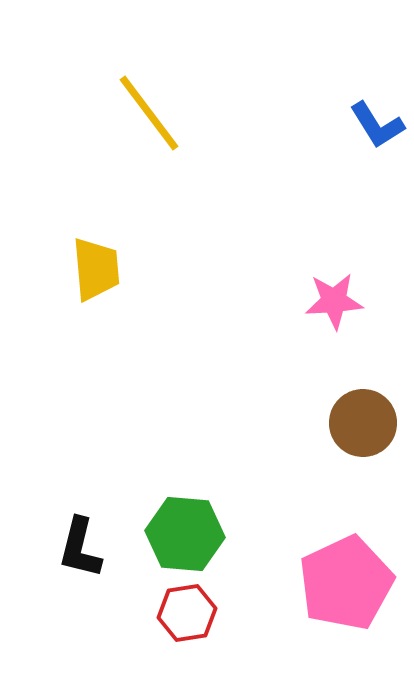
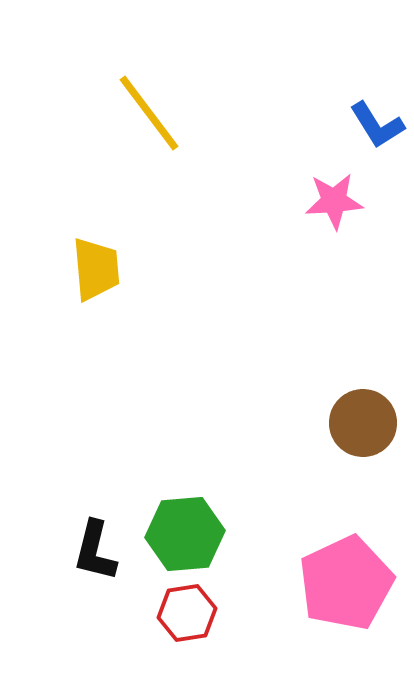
pink star: moved 100 px up
green hexagon: rotated 10 degrees counterclockwise
black L-shape: moved 15 px right, 3 px down
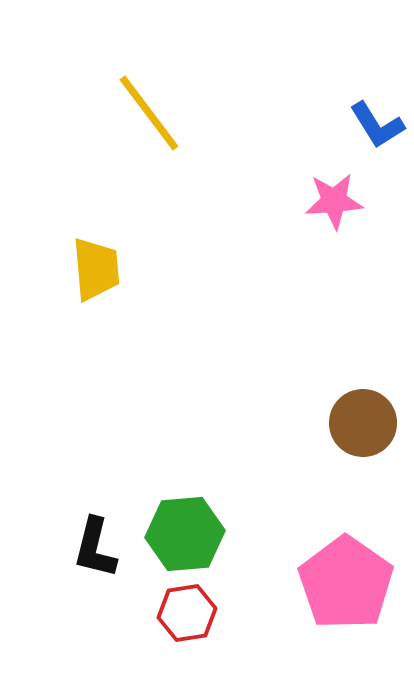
black L-shape: moved 3 px up
pink pentagon: rotated 12 degrees counterclockwise
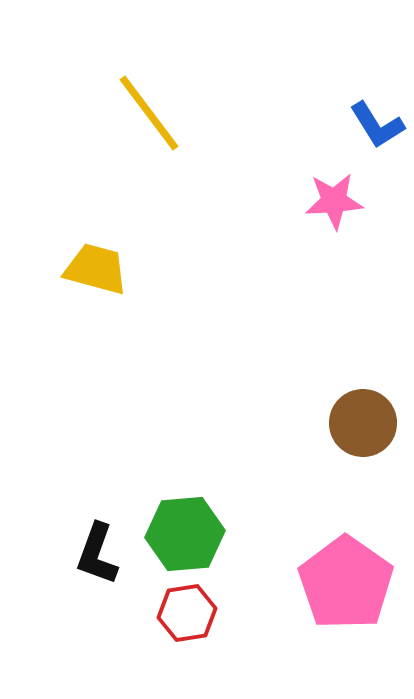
yellow trapezoid: rotated 70 degrees counterclockwise
black L-shape: moved 2 px right, 6 px down; rotated 6 degrees clockwise
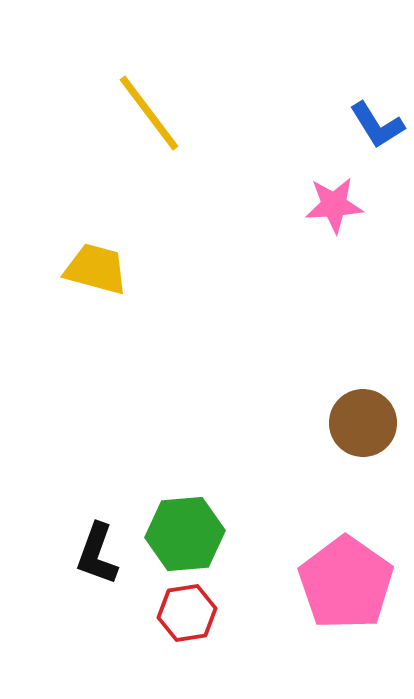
pink star: moved 4 px down
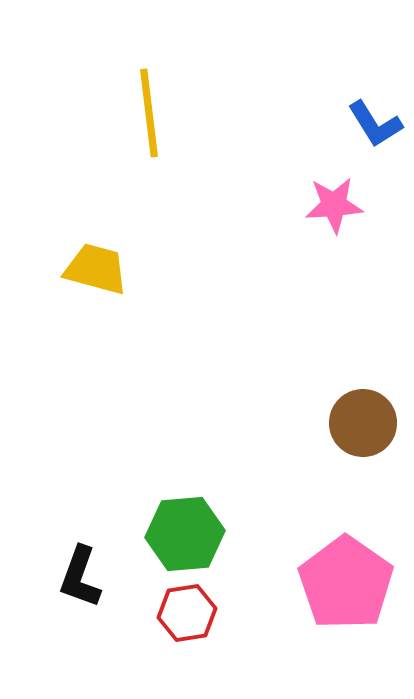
yellow line: rotated 30 degrees clockwise
blue L-shape: moved 2 px left, 1 px up
black L-shape: moved 17 px left, 23 px down
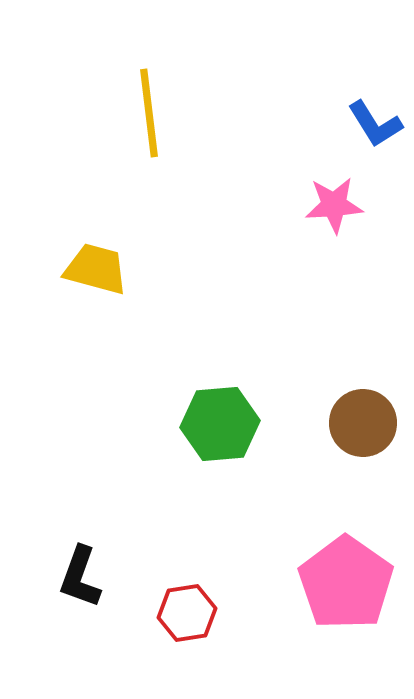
green hexagon: moved 35 px right, 110 px up
